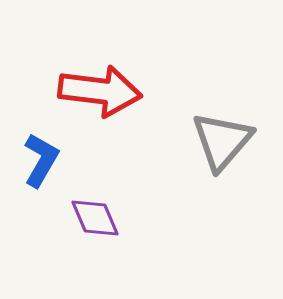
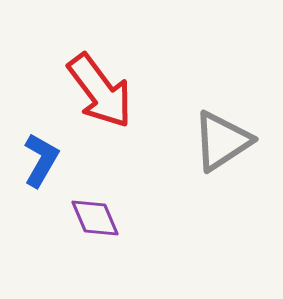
red arrow: rotated 46 degrees clockwise
gray triangle: rotated 16 degrees clockwise
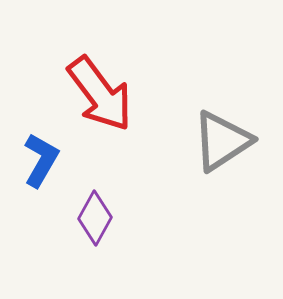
red arrow: moved 3 px down
purple diamond: rotated 52 degrees clockwise
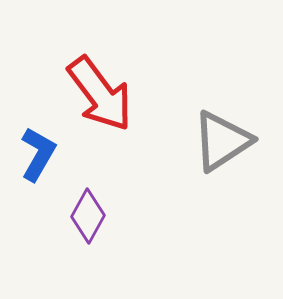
blue L-shape: moved 3 px left, 6 px up
purple diamond: moved 7 px left, 2 px up
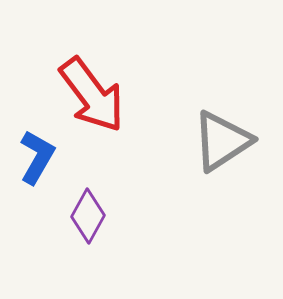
red arrow: moved 8 px left, 1 px down
blue L-shape: moved 1 px left, 3 px down
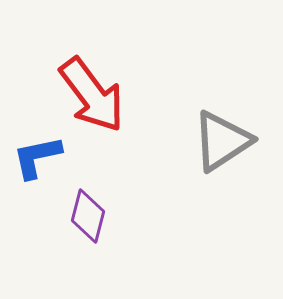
blue L-shape: rotated 132 degrees counterclockwise
purple diamond: rotated 14 degrees counterclockwise
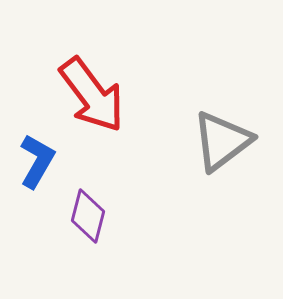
gray triangle: rotated 4 degrees counterclockwise
blue L-shape: moved 4 px down; rotated 132 degrees clockwise
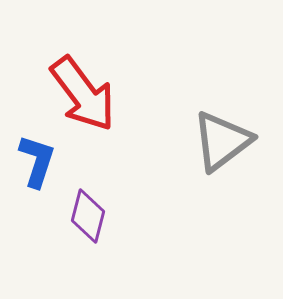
red arrow: moved 9 px left, 1 px up
blue L-shape: rotated 12 degrees counterclockwise
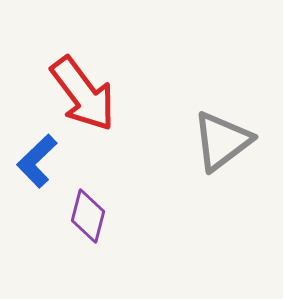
blue L-shape: rotated 152 degrees counterclockwise
